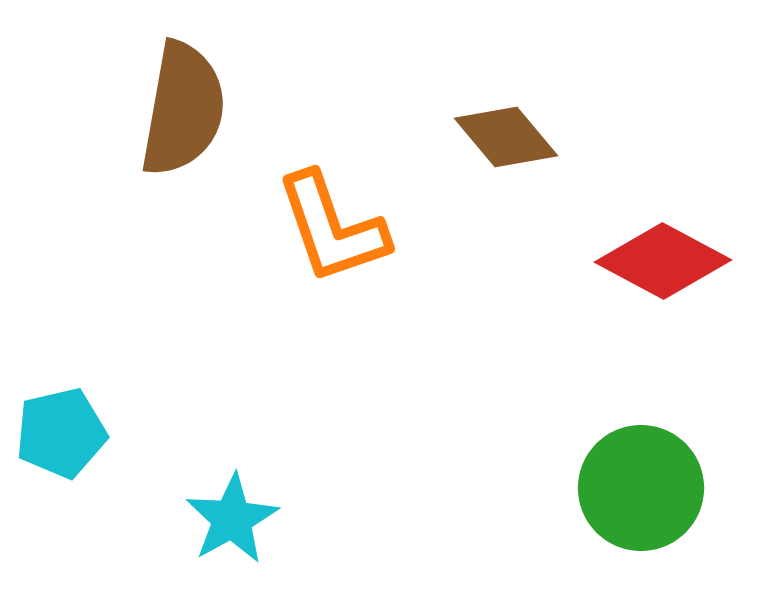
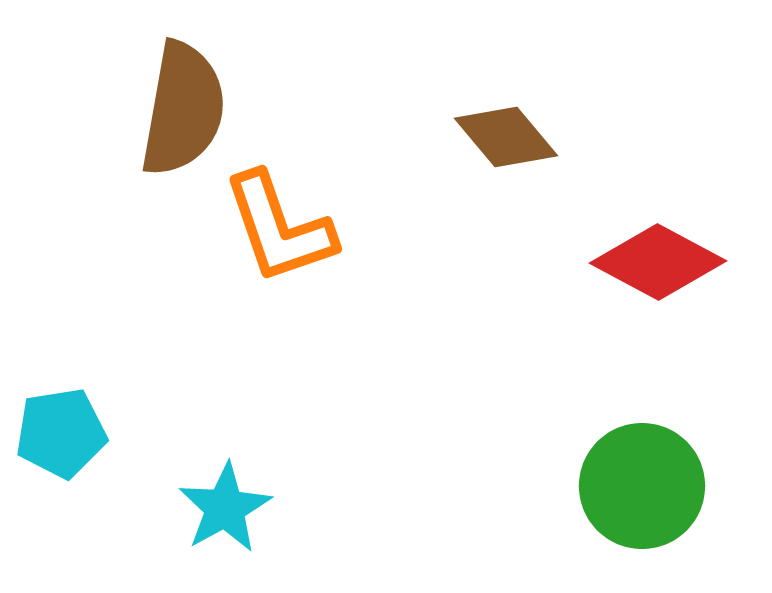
orange L-shape: moved 53 px left
red diamond: moved 5 px left, 1 px down
cyan pentagon: rotated 4 degrees clockwise
green circle: moved 1 px right, 2 px up
cyan star: moved 7 px left, 11 px up
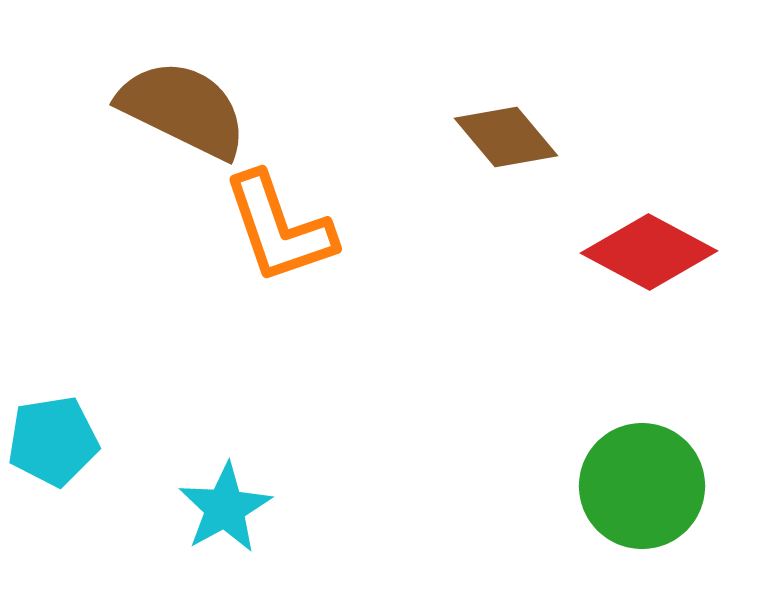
brown semicircle: rotated 74 degrees counterclockwise
red diamond: moved 9 px left, 10 px up
cyan pentagon: moved 8 px left, 8 px down
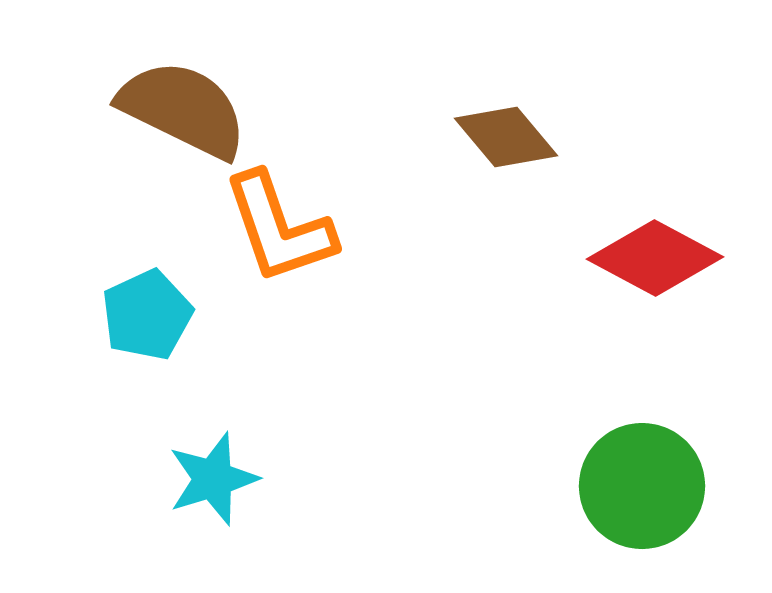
red diamond: moved 6 px right, 6 px down
cyan pentagon: moved 94 px right, 126 px up; rotated 16 degrees counterclockwise
cyan star: moved 12 px left, 29 px up; rotated 12 degrees clockwise
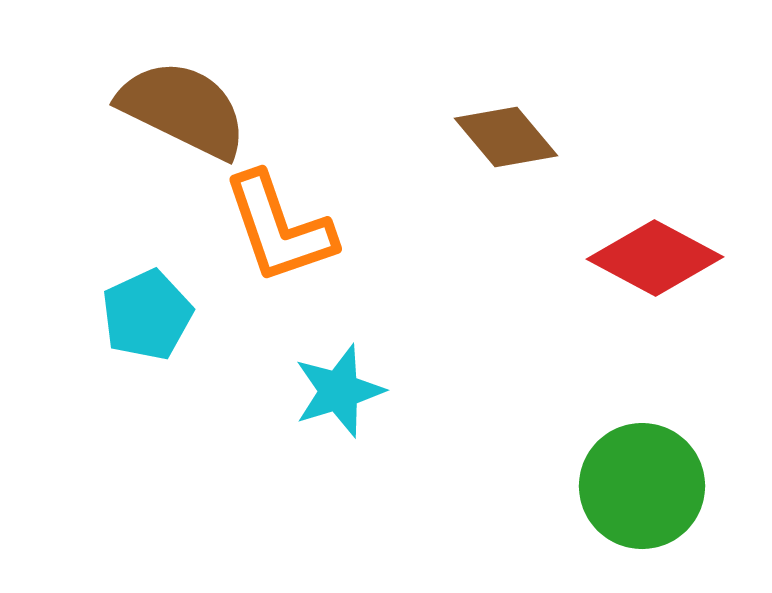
cyan star: moved 126 px right, 88 px up
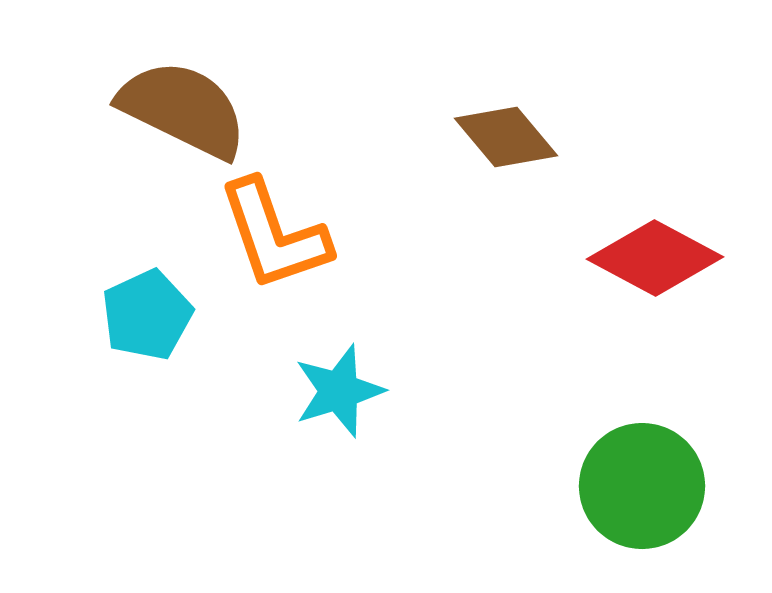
orange L-shape: moved 5 px left, 7 px down
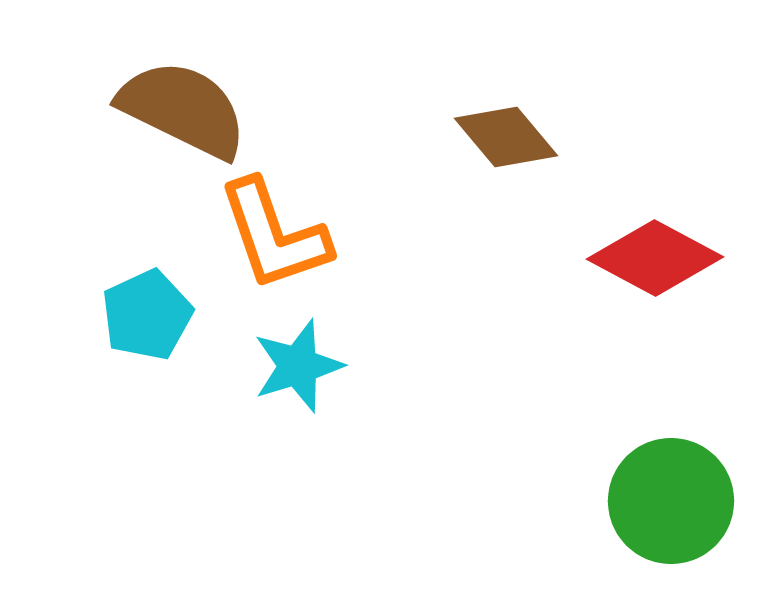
cyan star: moved 41 px left, 25 px up
green circle: moved 29 px right, 15 px down
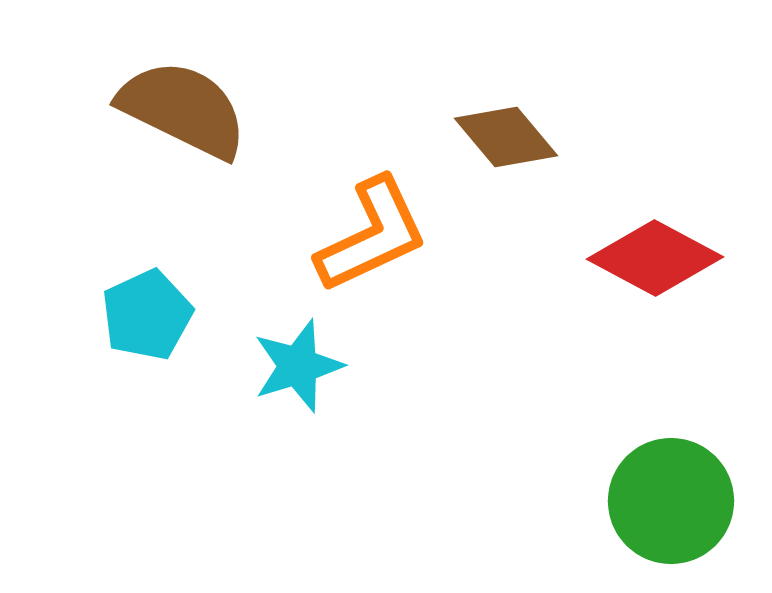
orange L-shape: moved 98 px right; rotated 96 degrees counterclockwise
